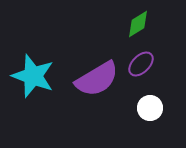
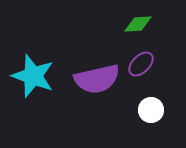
green diamond: rotated 28 degrees clockwise
purple semicircle: rotated 18 degrees clockwise
white circle: moved 1 px right, 2 px down
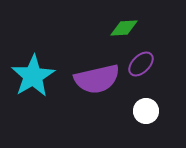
green diamond: moved 14 px left, 4 px down
cyan star: rotated 21 degrees clockwise
white circle: moved 5 px left, 1 px down
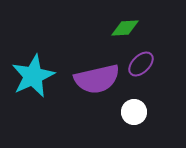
green diamond: moved 1 px right
cyan star: rotated 6 degrees clockwise
white circle: moved 12 px left, 1 px down
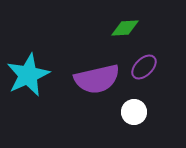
purple ellipse: moved 3 px right, 3 px down
cyan star: moved 5 px left, 1 px up
